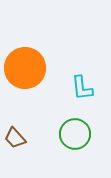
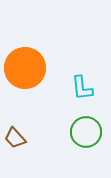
green circle: moved 11 px right, 2 px up
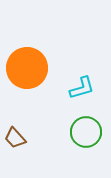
orange circle: moved 2 px right
cyan L-shape: rotated 100 degrees counterclockwise
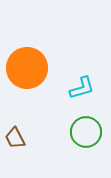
brown trapezoid: rotated 15 degrees clockwise
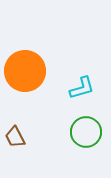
orange circle: moved 2 px left, 3 px down
brown trapezoid: moved 1 px up
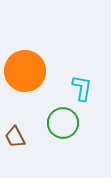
cyan L-shape: rotated 64 degrees counterclockwise
green circle: moved 23 px left, 9 px up
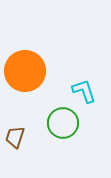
cyan L-shape: moved 2 px right, 3 px down; rotated 28 degrees counterclockwise
brown trapezoid: rotated 45 degrees clockwise
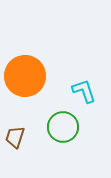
orange circle: moved 5 px down
green circle: moved 4 px down
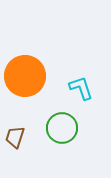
cyan L-shape: moved 3 px left, 3 px up
green circle: moved 1 px left, 1 px down
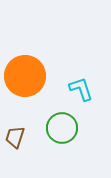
cyan L-shape: moved 1 px down
